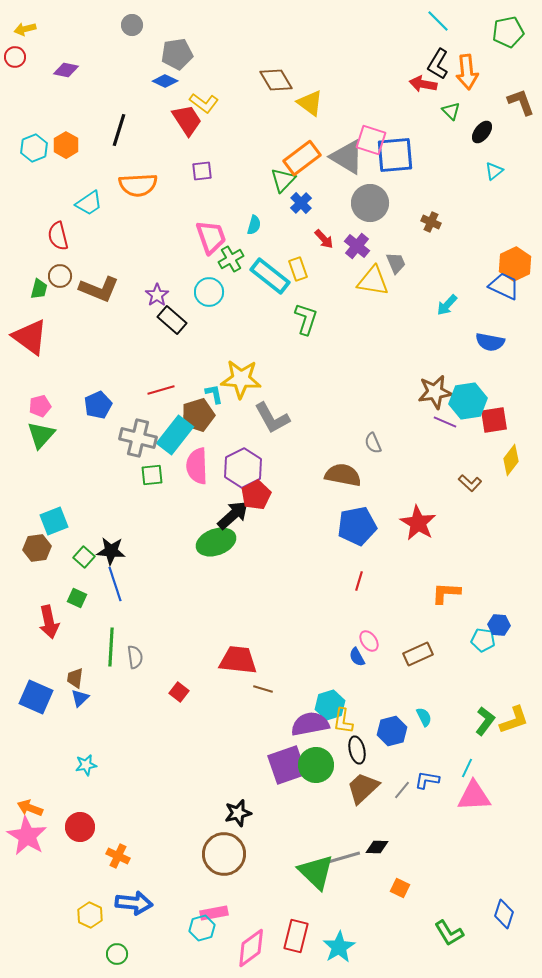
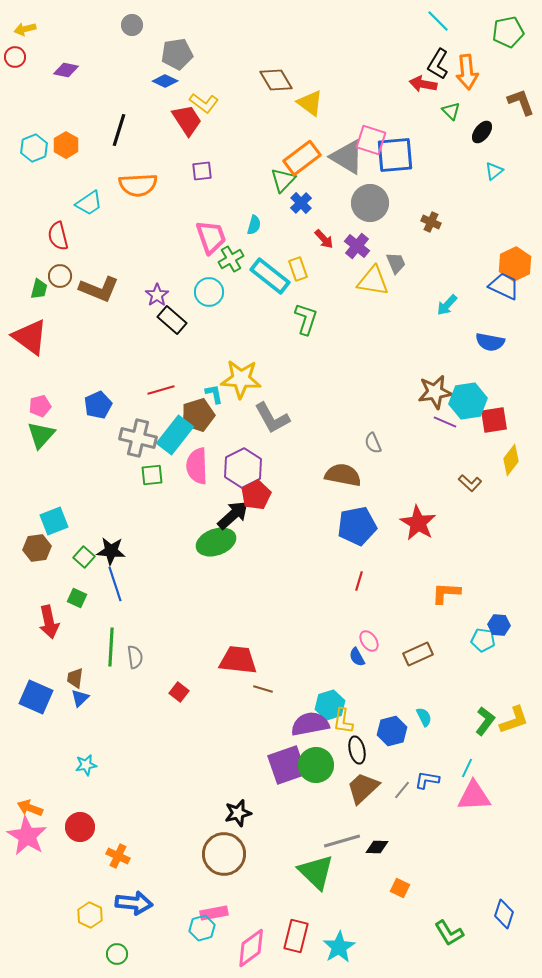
gray line at (342, 858): moved 17 px up
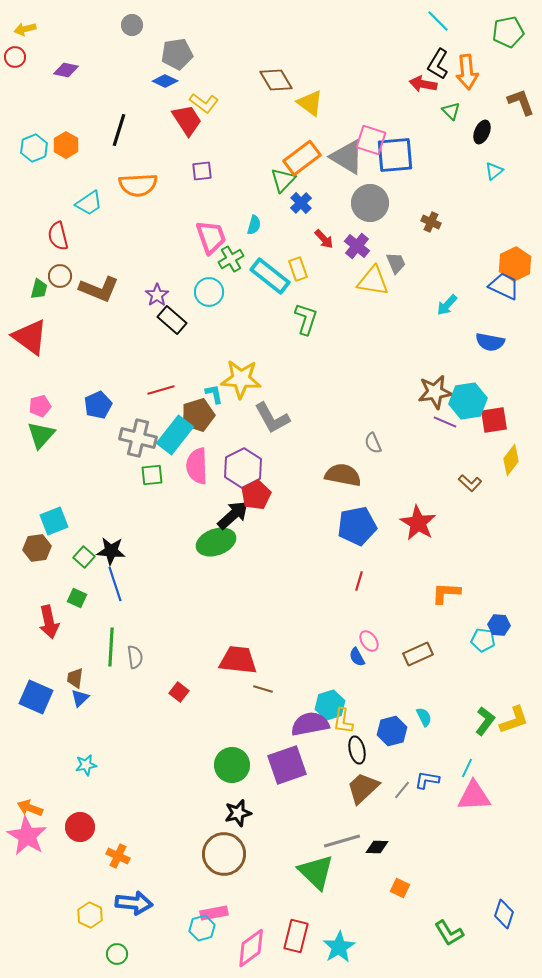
black ellipse at (482, 132): rotated 15 degrees counterclockwise
green circle at (316, 765): moved 84 px left
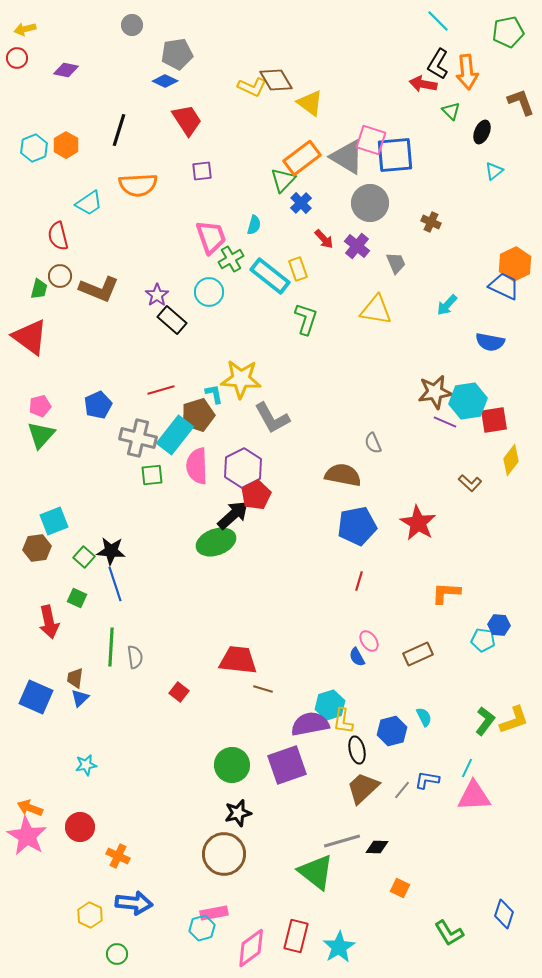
red circle at (15, 57): moved 2 px right, 1 px down
yellow L-shape at (204, 103): moved 48 px right, 16 px up; rotated 12 degrees counterclockwise
yellow triangle at (373, 281): moved 3 px right, 29 px down
green triangle at (316, 872): rotated 6 degrees counterclockwise
